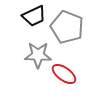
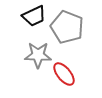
red ellipse: rotated 15 degrees clockwise
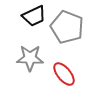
gray star: moved 8 px left, 3 px down
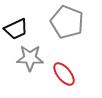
black trapezoid: moved 18 px left, 13 px down
gray pentagon: moved 5 px up
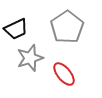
gray pentagon: moved 5 px down; rotated 16 degrees clockwise
gray star: rotated 20 degrees counterclockwise
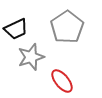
gray star: moved 1 px right, 1 px up
red ellipse: moved 2 px left, 7 px down
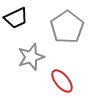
black trapezoid: moved 11 px up
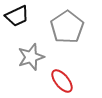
black trapezoid: moved 1 px right, 2 px up
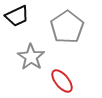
gray star: rotated 20 degrees counterclockwise
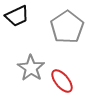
gray star: moved 11 px down
